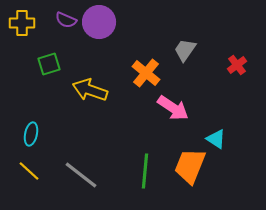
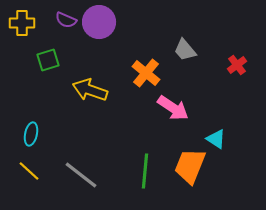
gray trapezoid: rotated 75 degrees counterclockwise
green square: moved 1 px left, 4 px up
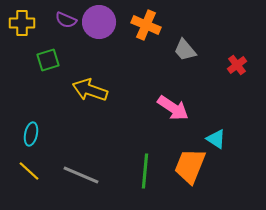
orange cross: moved 48 px up; rotated 16 degrees counterclockwise
gray line: rotated 15 degrees counterclockwise
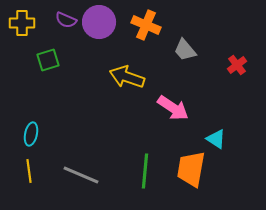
yellow arrow: moved 37 px right, 13 px up
orange trapezoid: moved 1 px right, 3 px down; rotated 12 degrees counterclockwise
yellow line: rotated 40 degrees clockwise
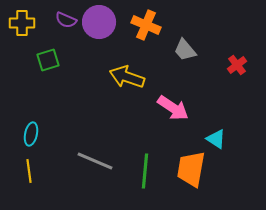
gray line: moved 14 px right, 14 px up
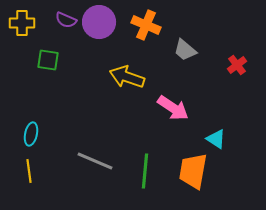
gray trapezoid: rotated 10 degrees counterclockwise
green square: rotated 25 degrees clockwise
orange trapezoid: moved 2 px right, 2 px down
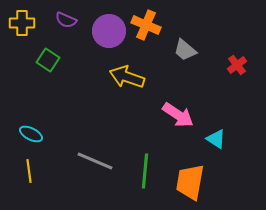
purple circle: moved 10 px right, 9 px down
green square: rotated 25 degrees clockwise
pink arrow: moved 5 px right, 7 px down
cyan ellipse: rotated 75 degrees counterclockwise
orange trapezoid: moved 3 px left, 11 px down
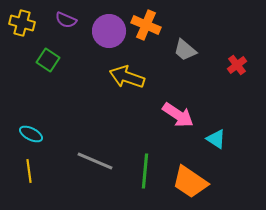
yellow cross: rotated 15 degrees clockwise
orange trapezoid: rotated 66 degrees counterclockwise
